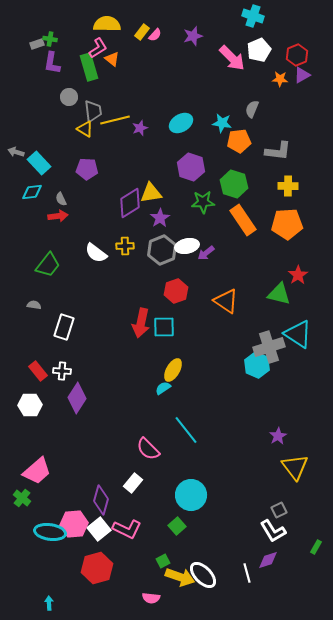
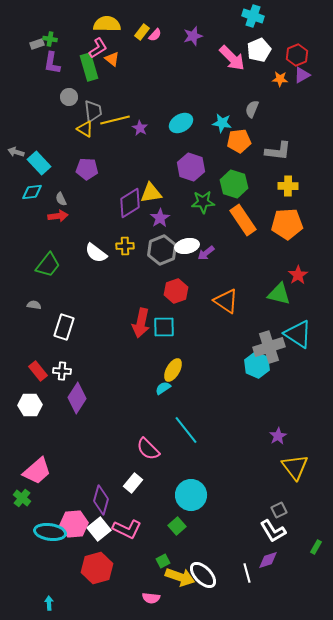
purple star at (140, 128): rotated 21 degrees counterclockwise
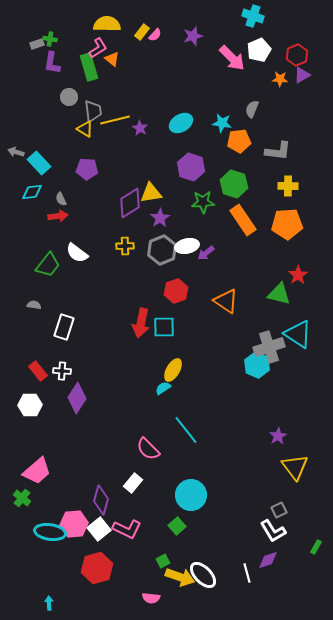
white semicircle at (96, 253): moved 19 px left
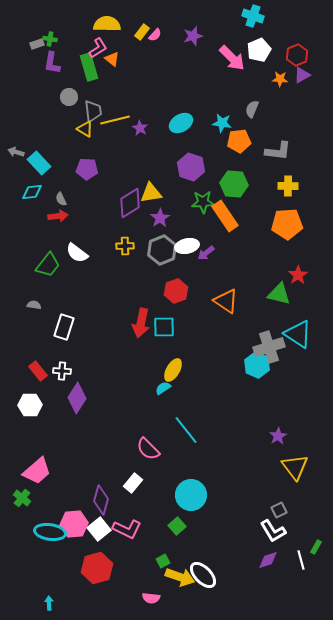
green hexagon at (234, 184): rotated 12 degrees counterclockwise
orange rectangle at (243, 220): moved 18 px left, 4 px up
white line at (247, 573): moved 54 px right, 13 px up
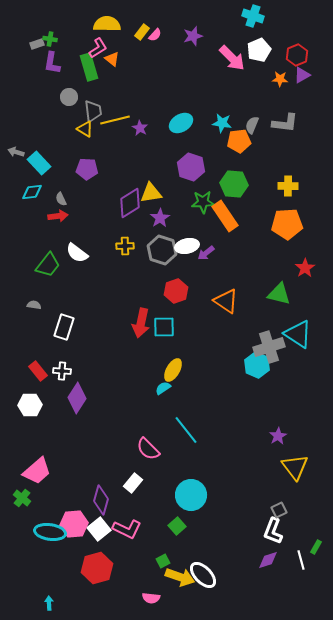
gray semicircle at (252, 109): moved 16 px down
gray L-shape at (278, 151): moved 7 px right, 28 px up
gray hexagon at (162, 250): rotated 20 degrees counterclockwise
red star at (298, 275): moved 7 px right, 7 px up
white L-shape at (273, 531): rotated 52 degrees clockwise
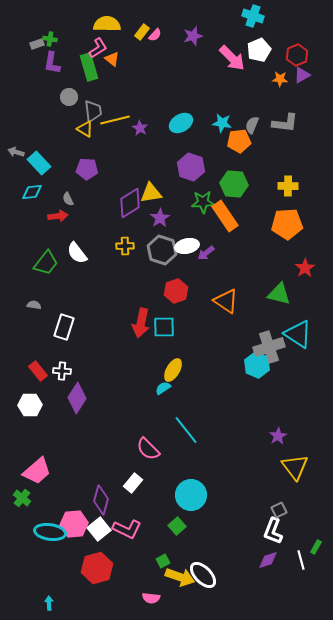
gray semicircle at (61, 199): moved 7 px right
white semicircle at (77, 253): rotated 15 degrees clockwise
green trapezoid at (48, 265): moved 2 px left, 2 px up
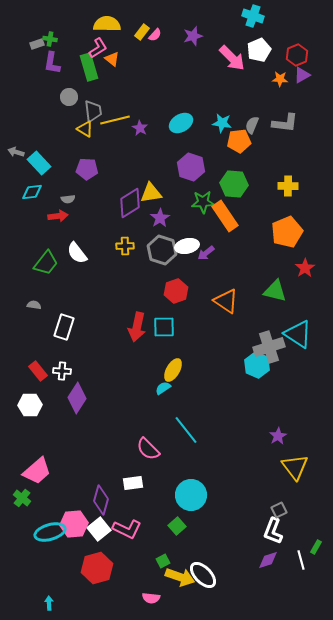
gray semicircle at (68, 199): rotated 72 degrees counterclockwise
orange pentagon at (287, 224): moved 8 px down; rotated 20 degrees counterclockwise
green triangle at (279, 294): moved 4 px left, 3 px up
red arrow at (141, 323): moved 4 px left, 4 px down
white rectangle at (133, 483): rotated 42 degrees clockwise
cyan ellipse at (50, 532): rotated 24 degrees counterclockwise
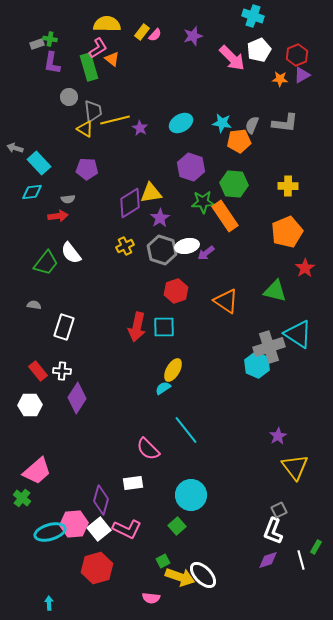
gray arrow at (16, 152): moved 1 px left, 4 px up
yellow cross at (125, 246): rotated 24 degrees counterclockwise
white semicircle at (77, 253): moved 6 px left
